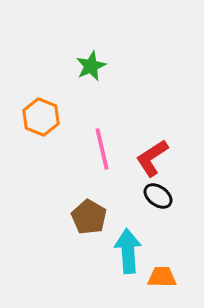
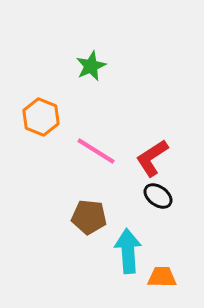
pink line: moved 6 px left, 2 px down; rotated 45 degrees counterclockwise
brown pentagon: rotated 24 degrees counterclockwise
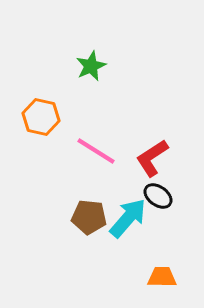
orange hexagon: rotated 9 degrees counterclockwise
cyan arrow: moved 33 px up; rotated 45 degrees clockwise
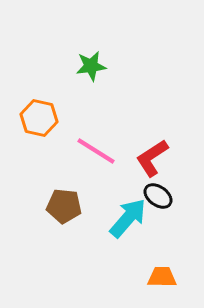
green star: rotated 16 degrees clockwise
orange hexagon: moved 2 px left, 1 px down
brown pentagon: moved 25 px left, 11 px up
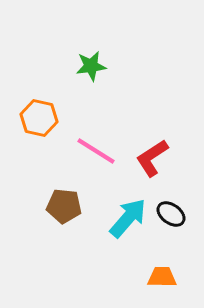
black ellipse: moved 13 px right, 18 px down
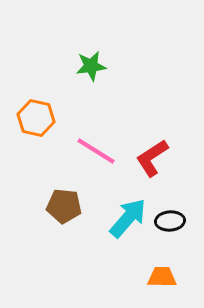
orange hexagon: moved 3 px left
black ellipse: moved 1 px left, 7 px down; rotated 40 degrees counterclockwise
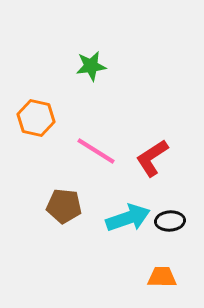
cyan arrow: rotated 30 degrees clockwise
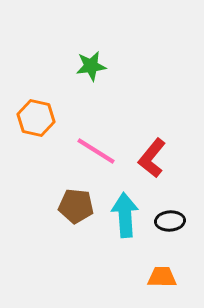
red L-shape: rotated 18 degrees counterclockwise
brown pentagon: moved 12 px right
cyan arrow: moved 3 px left, 3 px up; rotated 75 degrees counterclockwise
